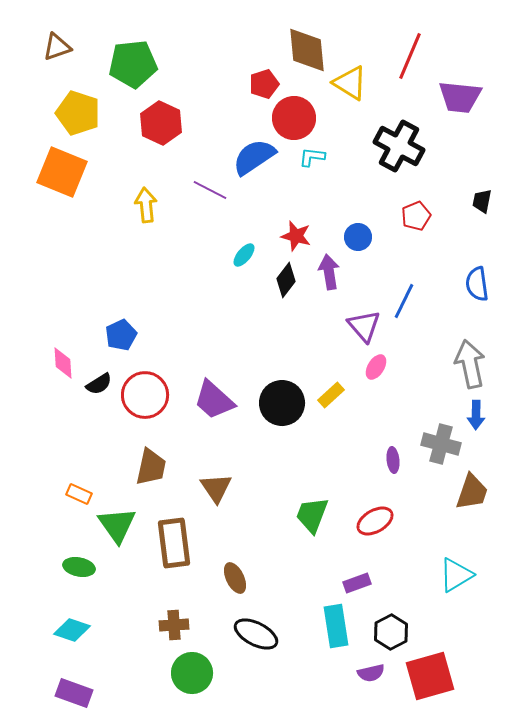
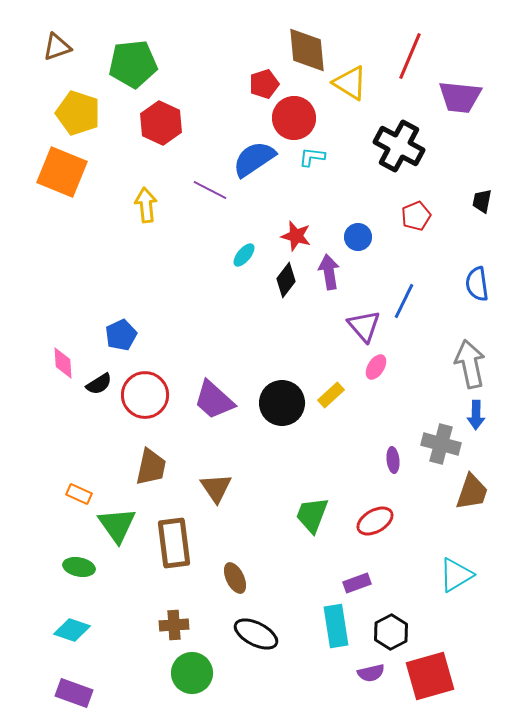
blue semicircle at (254, 157): moved 2 px down
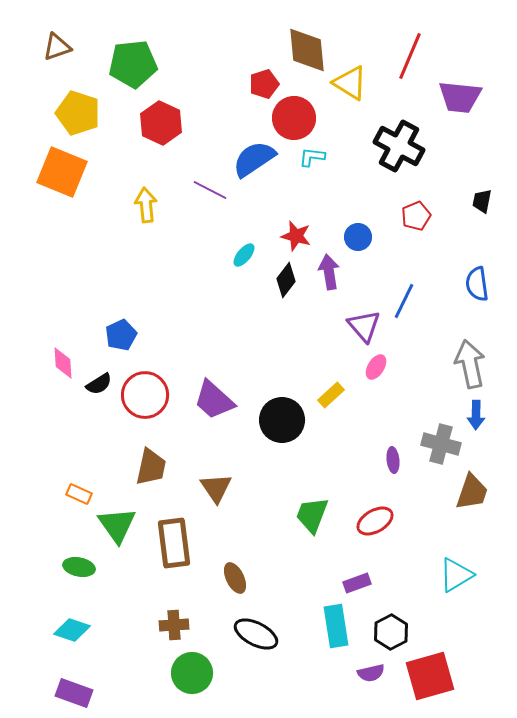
black circle at (282, 403): moved 17 px down
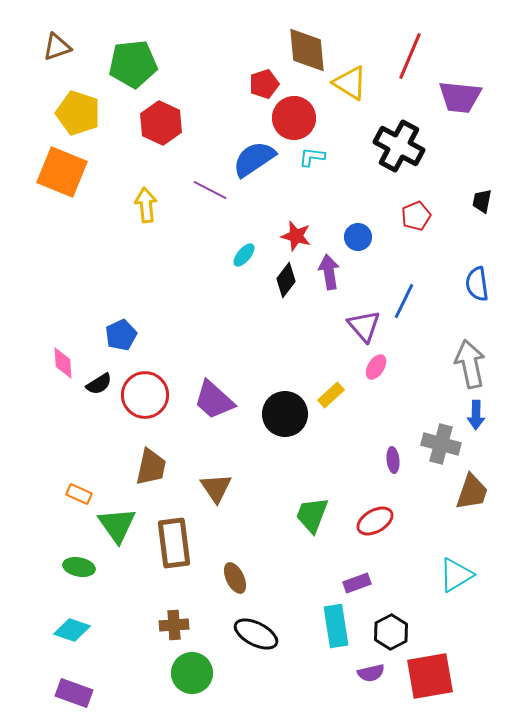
black circle at (282, 420): moved 3 px right, 6 px up
red square at (430, 676): rotated 6 degrees clockwise
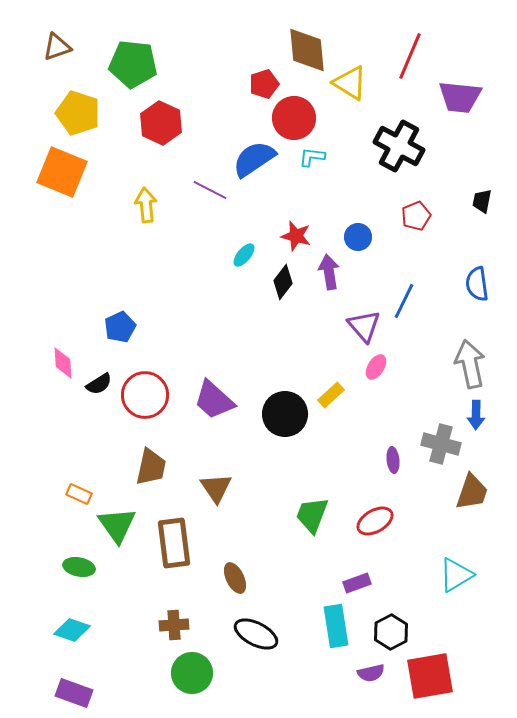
green pentagon at (133, 64): rotated 12 degrees clockwise
black diamond at (286, 280): moved 3 px left, 2 px down
blue pentagon at (121, 335): moved 1 px left, 8 px up
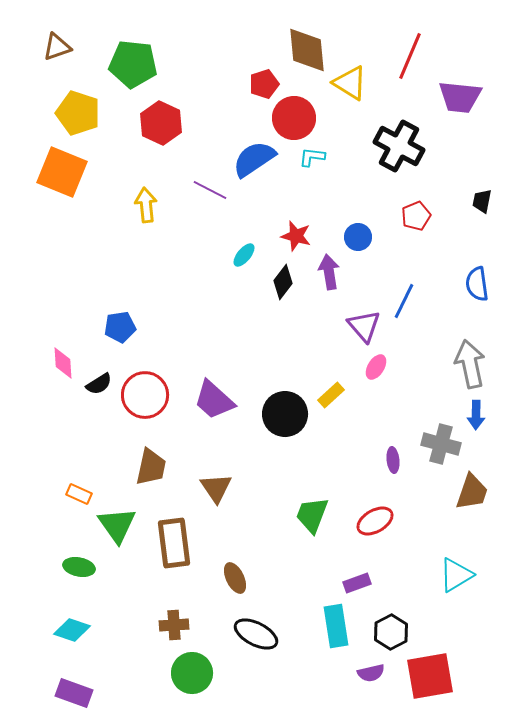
blue pentagon at (120, 327): rotated 16 degrees clockwise
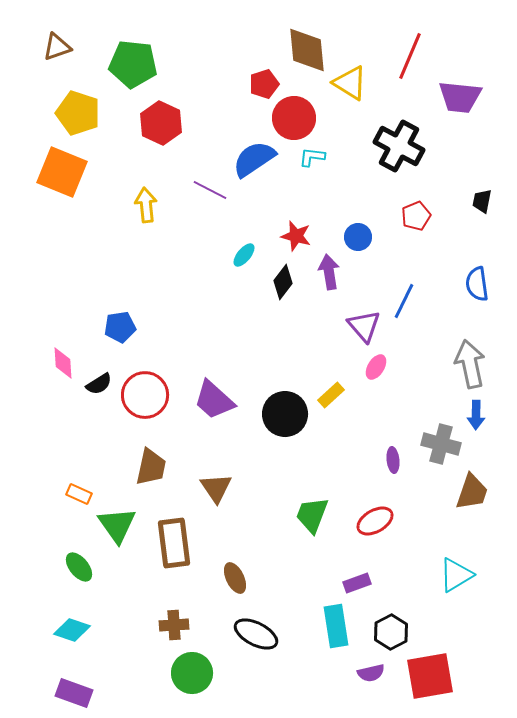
green ellipse at (79, 567): rotated 40 degrees clockwise
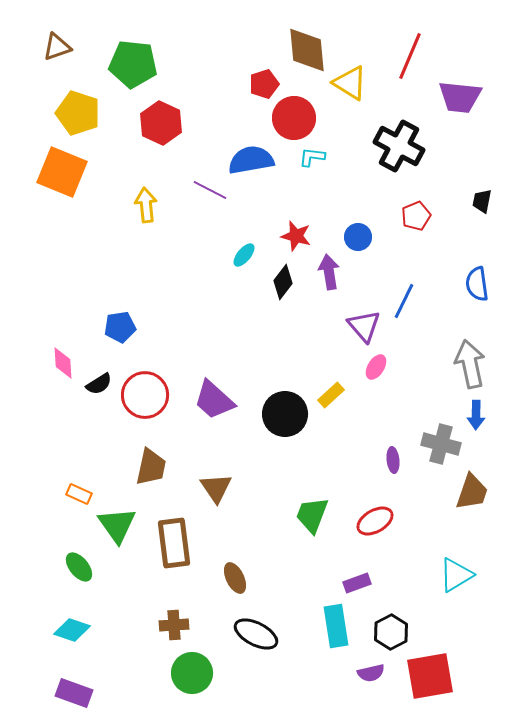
blue semicircle at (254, 159): moved 3 px left, 1 px down; rotated 24 degrees clockwise
